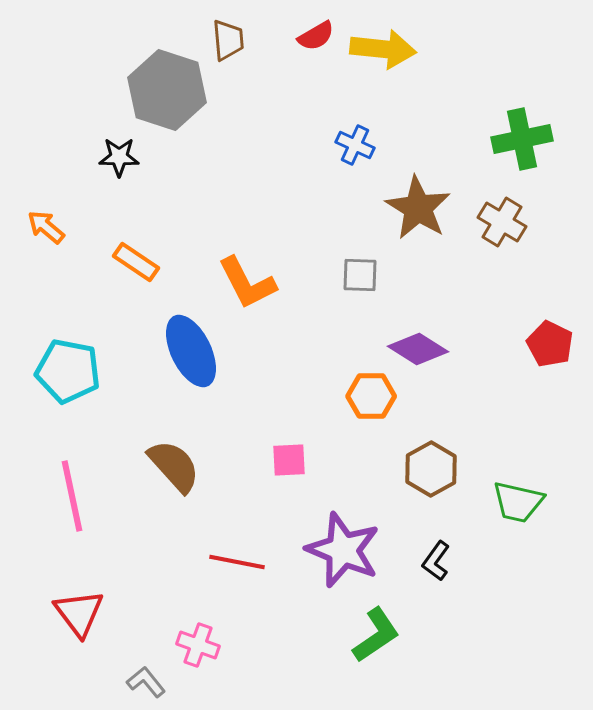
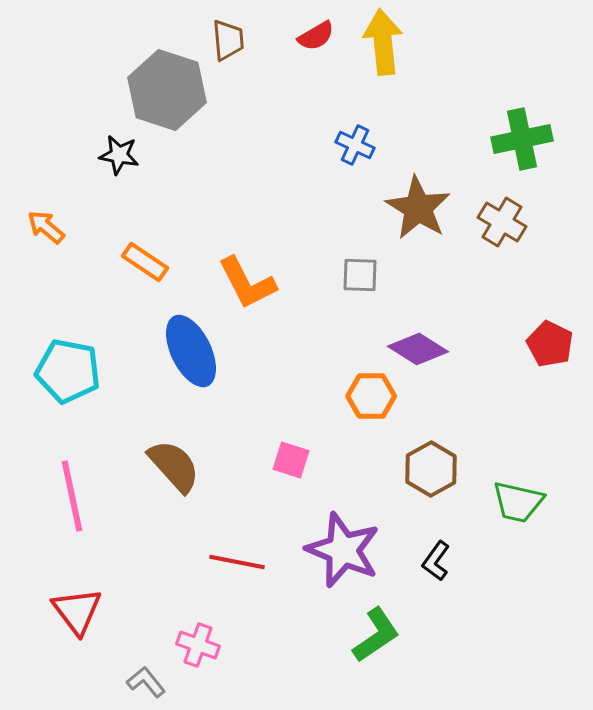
yellow arrow: moved 7 px up; rotated 102 degrees counterclockwise
black star: moved 2 px up; rotated 9 degrees clockwise
orange rectangle: moved 9 px right
pink square: moved 2 px right; rotated 21 degrees clockwise
red triangle: moved 2 px left, 2 px up
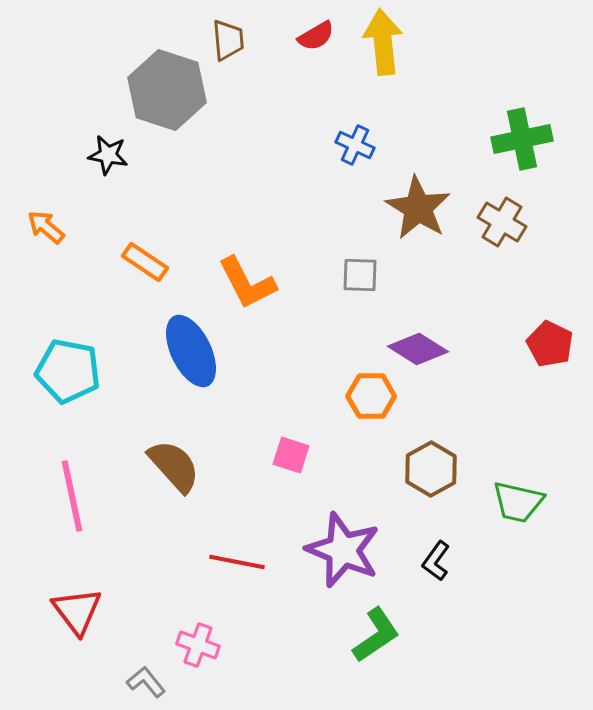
black star: moved 11 px left
pink square: moved 5 px up
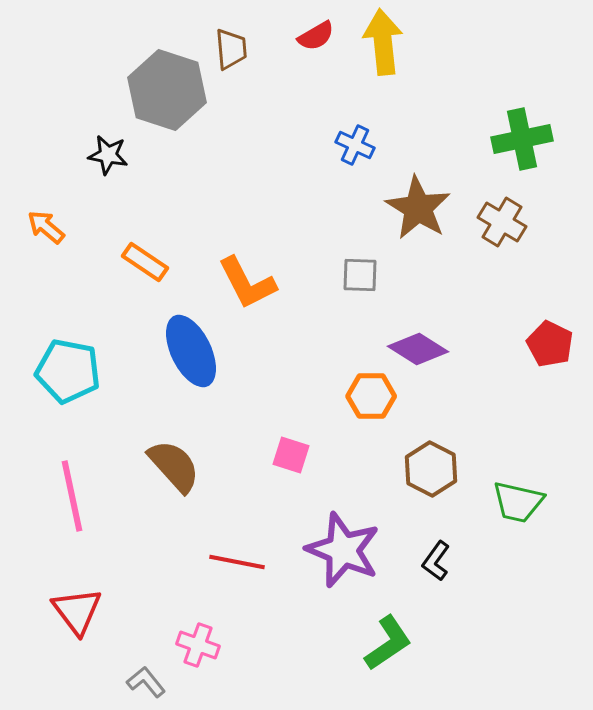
brown trapezoid: moved 3 px right, 9 px down
brown hexagon: rotated 4 degrees counterclockwise
green L-shape: moved 12 px right, 8 px down
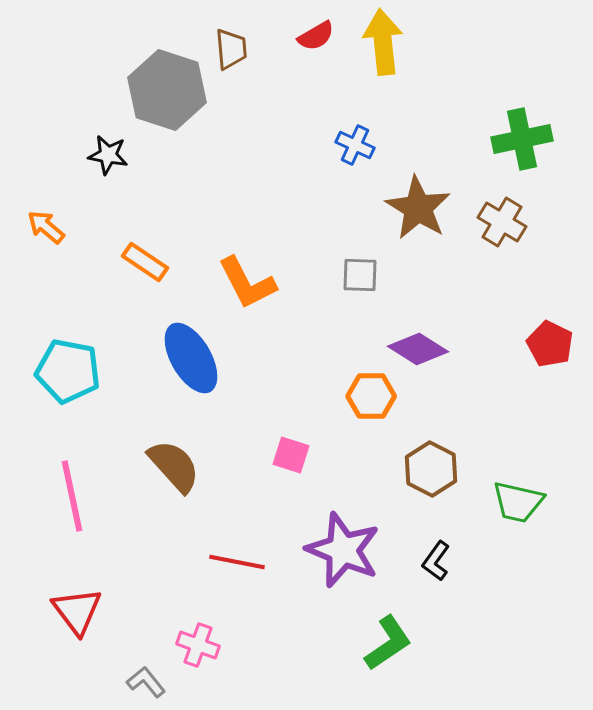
blue ellipse: moved 7 px down; rotated 4 degrees counterclockwise
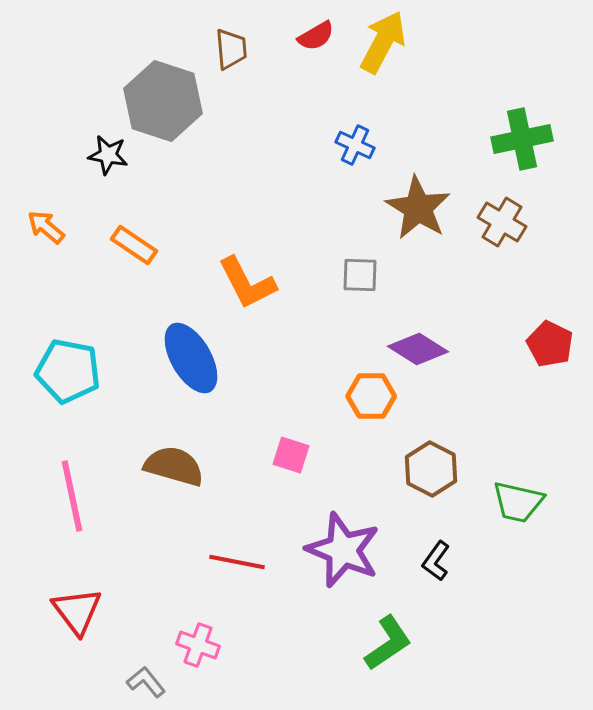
yellow arrow: rotated 34 degrees clockwise
gray hexagon: moved 4 px left, 11 px down
orange rectangle: moved 11 px left, 17 px up
brown semicircle: rotated 32 degrees counterclockwise
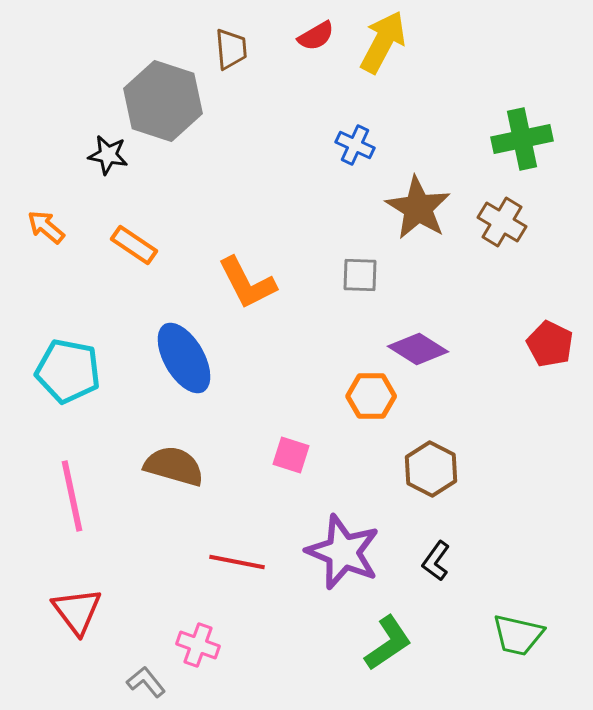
blue ellipse: moved 7 px left
green trapezoid: moved 133 px down
purple star: moved 2 px down
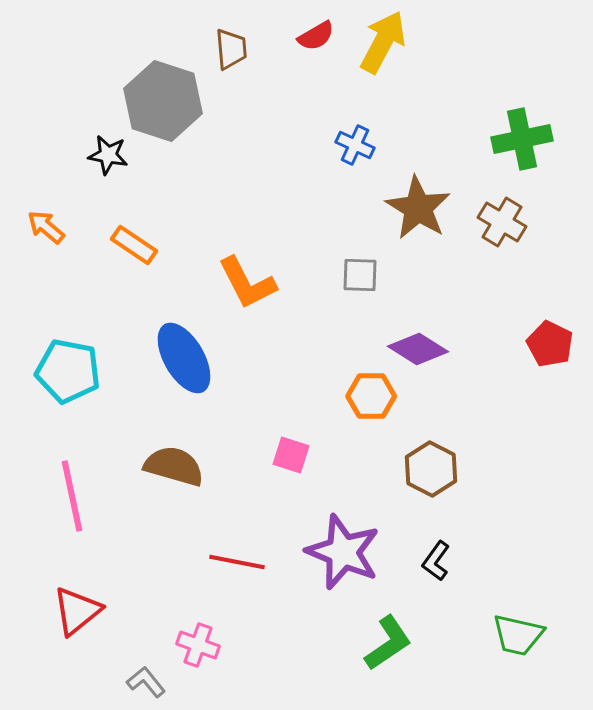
red triangle: rotated 28 degrees clockwise
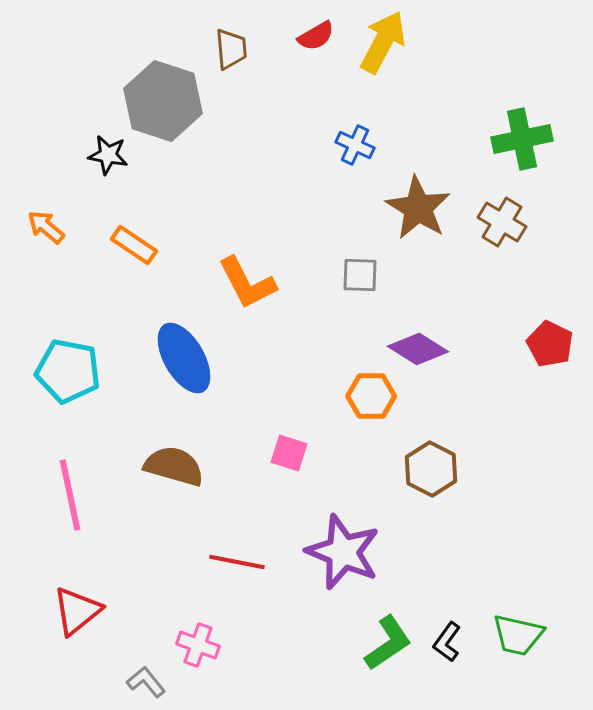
pink square: moved 2 px left, 2 px up
pink line: moved 2 px left, 1 px up
black L-shape: moved 11 px right, 81 px down
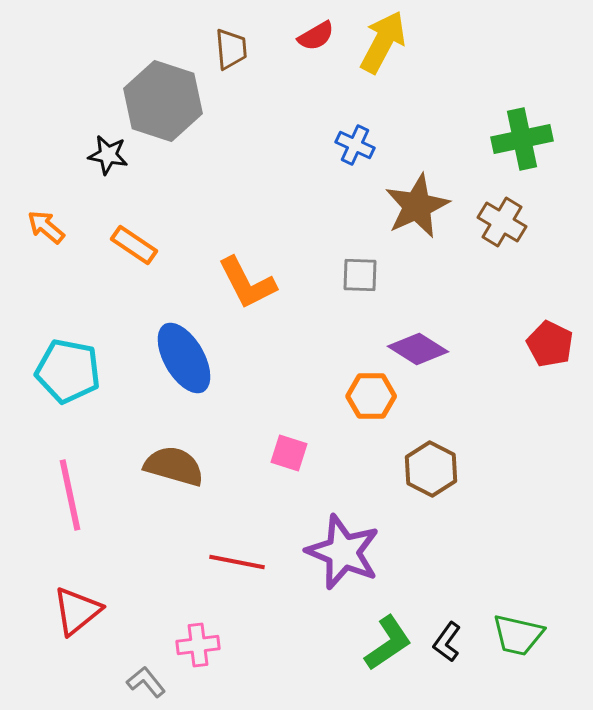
brown star: moved 1 px left, 2 px up; rotated 16 degrees clockwise
pink cross: rotated 27 degrees counterclockwise
